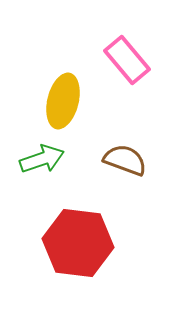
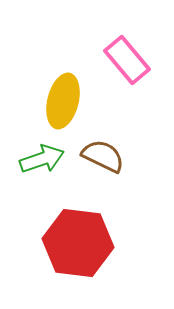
brown semicircle: moved 22 px left, 4 px up; rotated 6 degrees clockwise
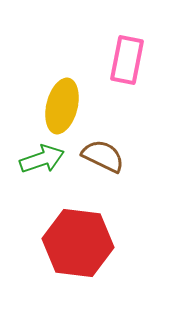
pink rectangle: rotated 51 degrees clockwise
yellow ellipse: moved 1 px left, 5 px down
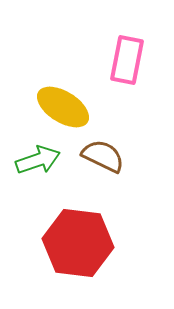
yellow ellipse: moved 1 px right, 1 px down; rotated 72 degrees counterclockwise
green arrow: moved 4 px left, 1 px down
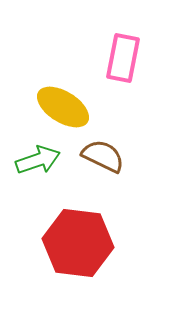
pink rectangle: moved 4 px left, 2 px up
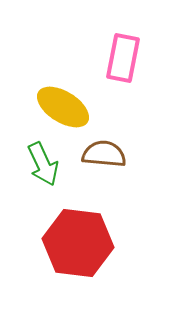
brown semicircle: moved 1 px right, 2 px up; rotated 21 degrees counterclockwise
green arrow: moved 5 px right, 4 px down; rotated 84 degrees clockwise
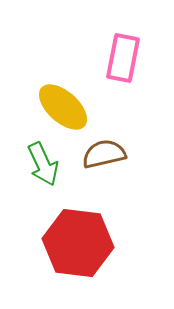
yellow ellipse: rotated 10 degrees clockwise
brown semicircle: rotated 18 degrees counterclockwise
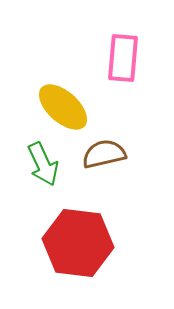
pink rectangle: rotated 6 degrees counterclockwise
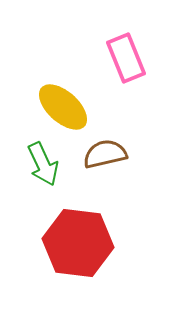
pink rectangle: moved 3 px right; rotated 27 degrees counterclockwise
brown semicircle: moved 1 px right
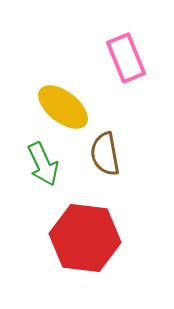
yellow ellipse: rotated 4 degrees counterclockwise
brown semicircle: rotated 87 degrees counterclockwise
red hexagon: moved 7 px right, 5 px up
